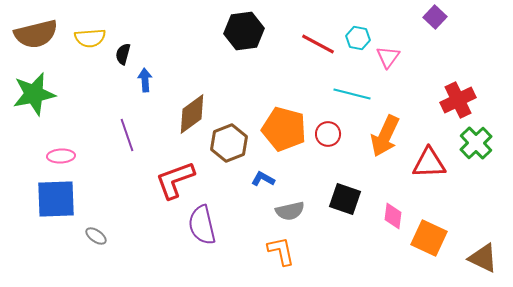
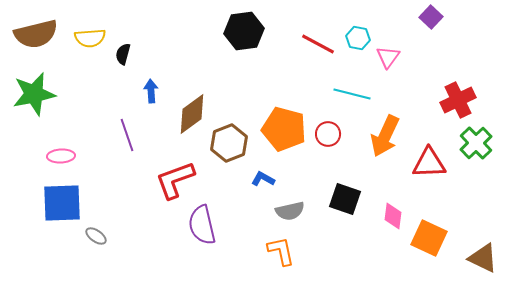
purple square: moved 4 px left
blue arrow: moved 6 px right, 11 px down
blue square: moved 6 px right, 4 px down
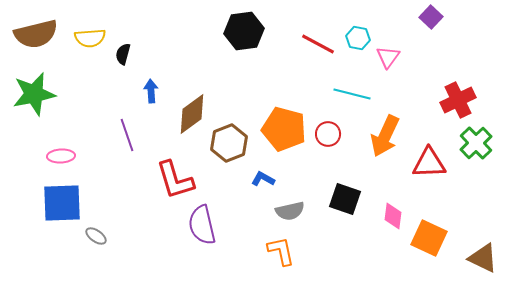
red L-shape: rotated 87 degrees counterclockwise
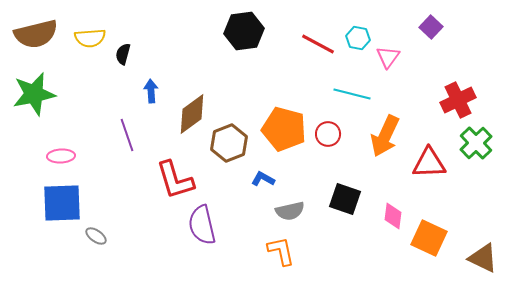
purple square: moved 10 px down
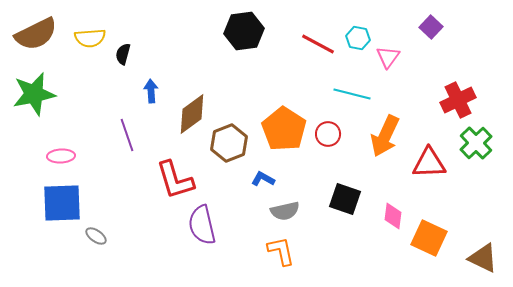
brown semicircle: rotated 12 degrees counterclockwise
orange pentagon: rotated 18 degrees clockwise
gray semicircle: moved 5 px left
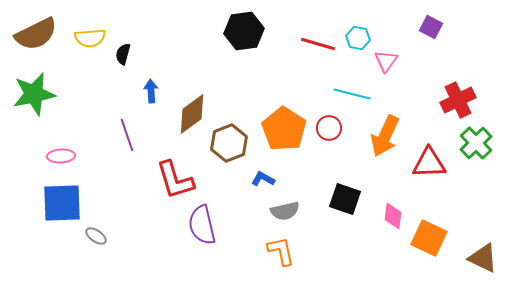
purple square: rotated 15 degrees counterclockwise
red line: rotated 12 degrees counterclockwise
pink triangle: moved 2 px left, 4 px down
red circle: moved 1 px right, 6 px up
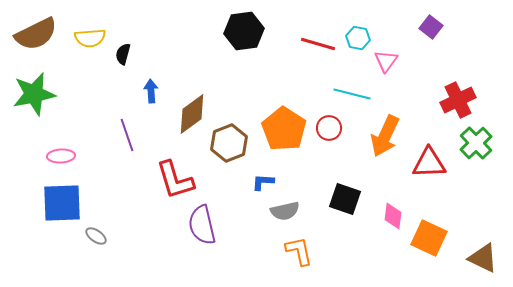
purple square: rotated 10 degrees clockwise
blue L-shape: moved 3 px down; rotated 25 degrees counterclockwise
orange L-shape: moved 18 px right
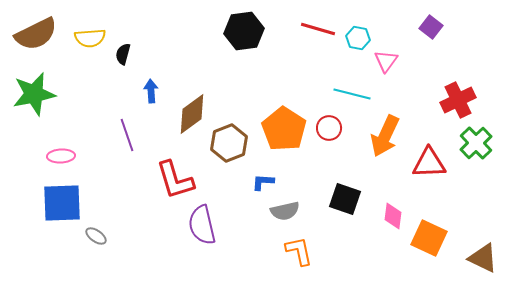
red line: moved 15 px up
